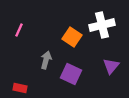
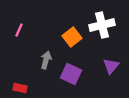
orange square: rotated 18 degrees clockwise
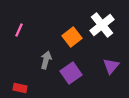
white cross: rotated 25 degrees counterclockwise
purple square: moved 1 px up; rotated 30 degrees clockwise
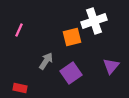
white cross: moved 8 px left, 4 px up; rotated 20 degrees clockwise
orange square: rotated 24 degrees clockwise
gray arrow: moved 1 px down; rotated 18 degrees clockwise
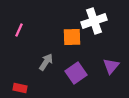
orange square: rotated 12 degrees clockwise
gray arrow: moved 1 px down
purple square: moved 5 px right
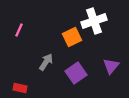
orange square: rotated 24 degrees counterclockwise
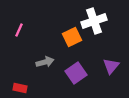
gray arrow: moved 1 px left; rotated 42 degrees clockwise
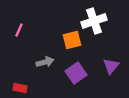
orange square: moved 3 px down; rotated 12 degrees clockwise
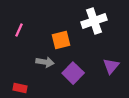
orange square: moved 11 px left
gray arrow: rotated 24 degrees clockwise
purple square: moved 3 px left; rotated 10 degrees counterclockwise
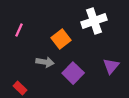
orange square: moved 1 px up; rotated 24 degrees counterclockwise
red rectangle: rotated 32 degrees clockwise
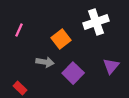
white cross: moved 2 px right, 1 px down
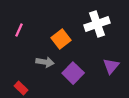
white cross: moved 1 px right, 2 px down
red rectangle: moved 1 px right
